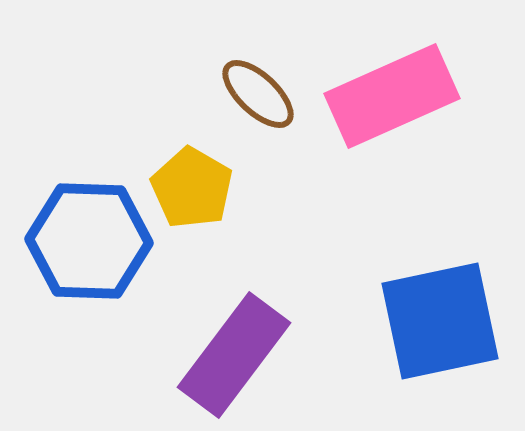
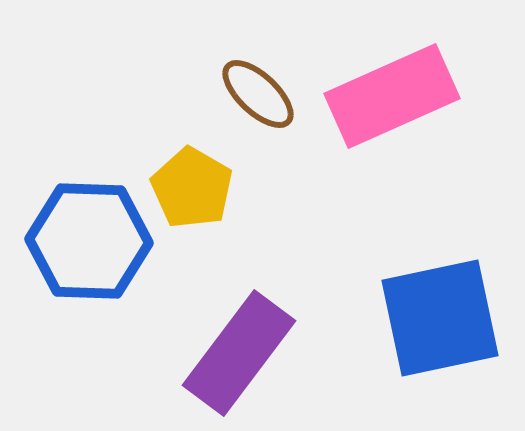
blue square: moved 3 px up
purple rectangle: moved 5 px right, 2 px up
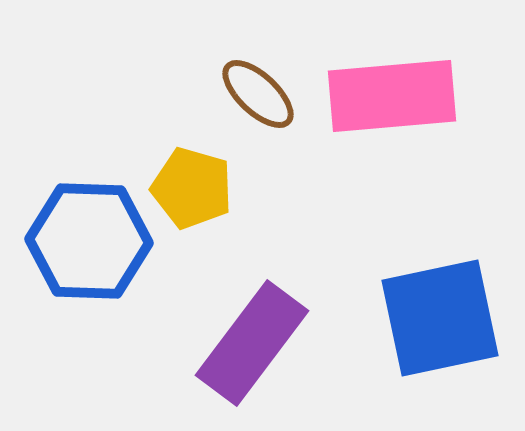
pink rectangle: rotated 19 degrees clockwise
yellow pentagon: rotated 14 degrees counterclockwise
purple rectangle: moved 13 px right, 10 px up
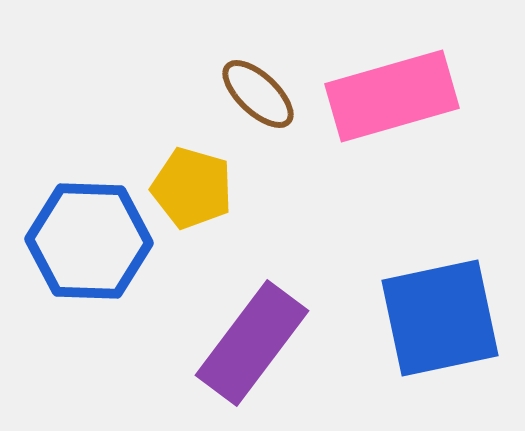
pink rectangle: rotated 11 degrees counterclockwise
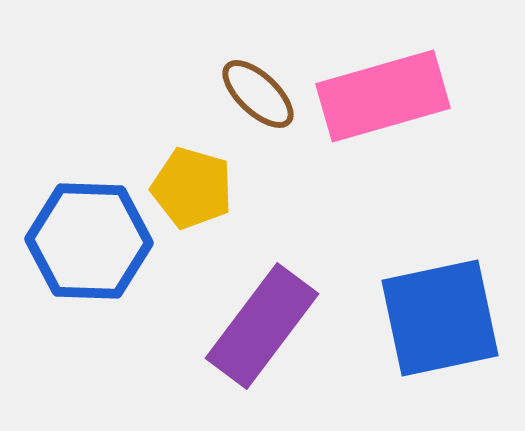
pink rectangle: moved 9 px left
purple rectangle: moved 10 px right, 17 px up
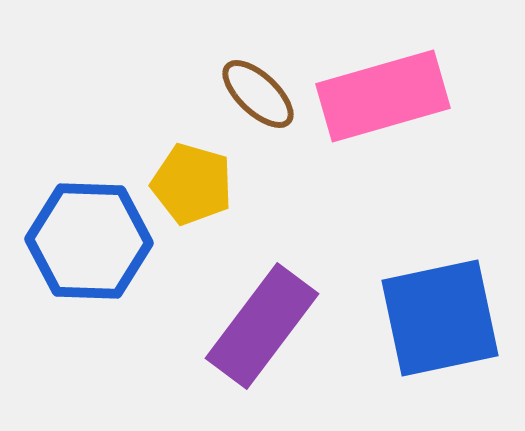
yellow pentagon: moved 4 px up
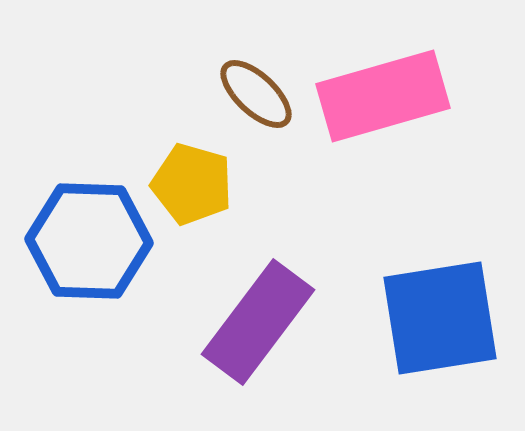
brown ellipse: moved 2 px left
blue square: rotated 3 degrees clockwise
purple rectangle: moved 4 px left, 4 px up
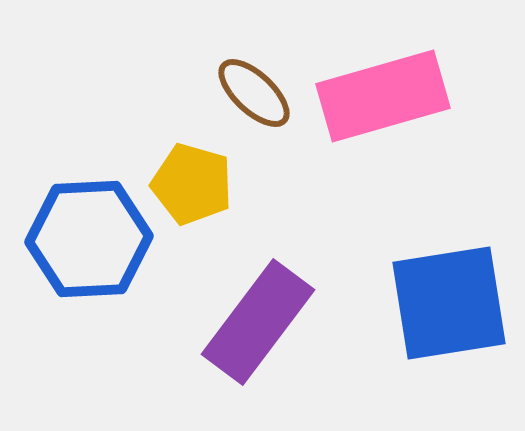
brown ellipse: moved 2 px left, 1 px up
blue hexagon: moved 2 px up; rotated 5 degrees counterclockwise
blue square: moved 9 px right, 15 px up
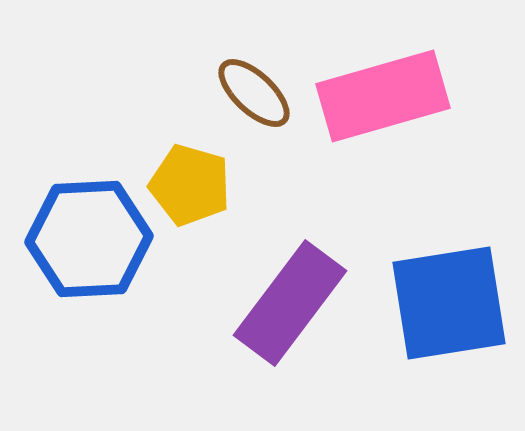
yellow pentagon: moved 2 px left, 1 px down
purple rectangle: moved 32 px right, 19 px up
